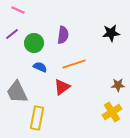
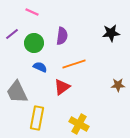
pink line: moved 14 px right, 2 px down
purple semicircle: moved 1 px left, 1 px down
yellow cross: moved 33 px left, 12 px down; rotated 30 degrees counterclockwise
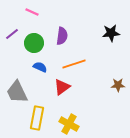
yellow cross: moved 10 px left
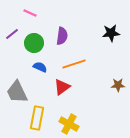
pink line: moved 2 px left, 1 px down
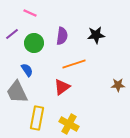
black star: moved 15 px left, 2 px down
blue semicircle: moved 13 px left, 3 px down; rotated 32 degrees clockwise
